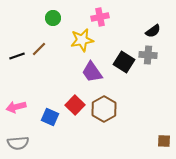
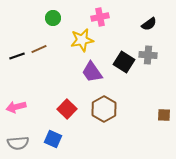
black semicircle: moved 4 px left, 7 px up
brown line: rotated 21 degrees clockwise
red square: moved 8 px left, 4 px down
blue square: moved 3 px right, 22 px down
brown square: moved 26 px up
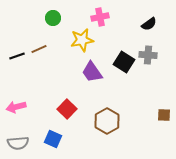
brown hexagon: moved 3 px right, 12 px down
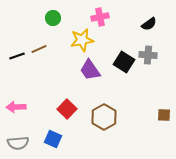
purple trapezoid: moved 2 px left, 2 px up
pink arrow: rotated 12 degrees clockwise
brown hexagon: moved 3 px left, 4 px up
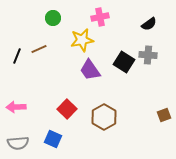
black line: rotated 49 degrees counterclockwise
brown square: rotated 24 degrees counterclockwise
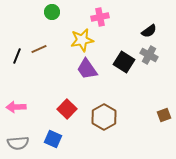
green circle: moved 1 px left, 6 px up
black semicircle: moved 7 px down
gray cross: moved 1 px right; rotated 24 degrees clockwise
purple trapezoid: moved 3 px left, 1 px up
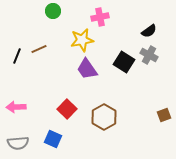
green circle: moved 1 px right, 1 px up
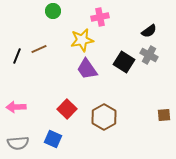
brown square: rotated 16 degrees clockwise
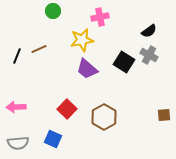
purple trapezoid: rotated 15 degrees counterclockwise
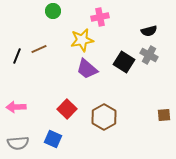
black semicircle: rotated 21 degrees clockwise
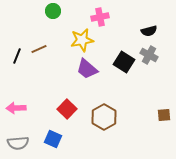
pink arrow: moved 1 px down
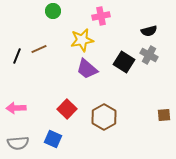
pink cross: moved 1 px right, 1 px up
